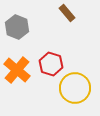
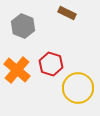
brown rectangle: rotated 24 degrees counterclockwise
gray hexagon: moved 6 px right, 1 px up
yellow circle: moved 3 px right
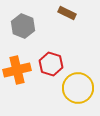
orange cross: rotated 36 degrees clockwise
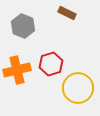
red hexagon: rotated 25 degrees clockwise
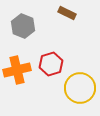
yellow circle: moved 2 px right
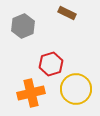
gray hexagon: rotated 15 degrees clockwise
orange cross: moved 14 px right, 23 px down
yellow circle: moved 4 px left, 1 px down
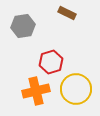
gray hexagon: rotated 15 degrees clockwise
red hexagon: moved 2 px up
orange cross: moved 5 px right, 2 px up
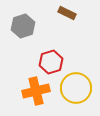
gray hexagon: rotated 10 degrees counterclockwise
yellow circle: moved 1 px up
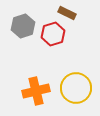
red hexagon: moved 2 px right, 28 px up
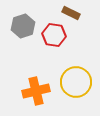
brown rectangle: moved 4 px right
red hexagon: moved 1 px right, 1 px down; rotated 25 degrees clockwise
yellow circle: moved 6 px up
